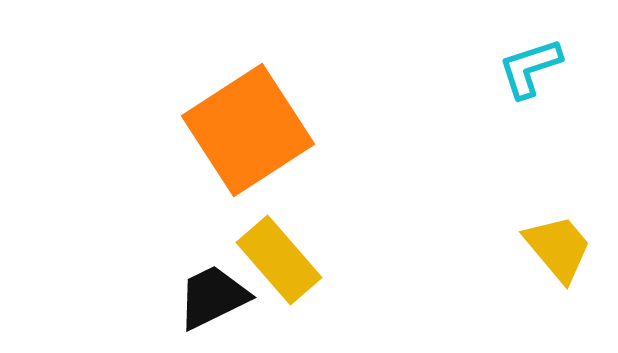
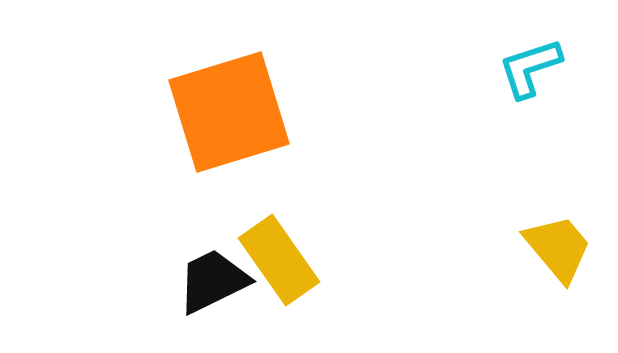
orange square: moved 19 px left, 18 px up; rotated 16 degrees clockwise
yellow rectangle: rotated 6 degrees clockwise
black trapezoid: moved 16 px up
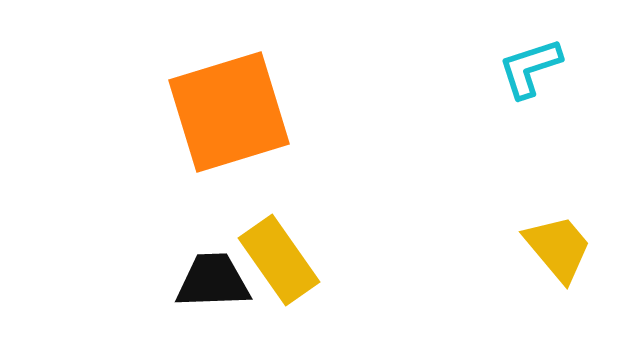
black trapezoid: rotated 24 degrees clockwise
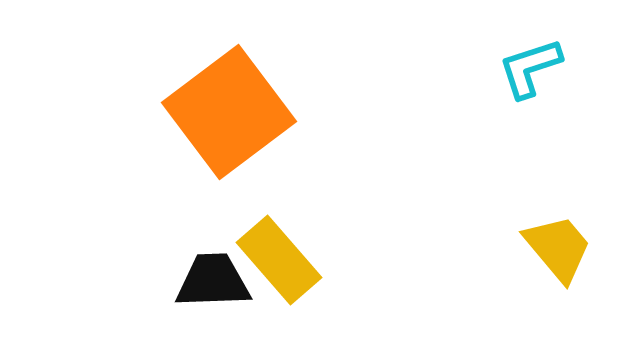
orange square: rotated 20 degrees counterclockwise
yellow rectangle: rotated 6 degrees counterclockwise
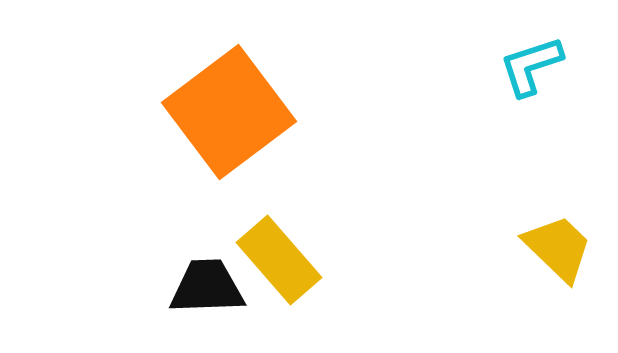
cyan L-shape: moved 1 px right, 2 px up
yellow trapezoid: rotated 6 degrees counterclockwise
black trapezoid: moved 6 px left, 6 px down
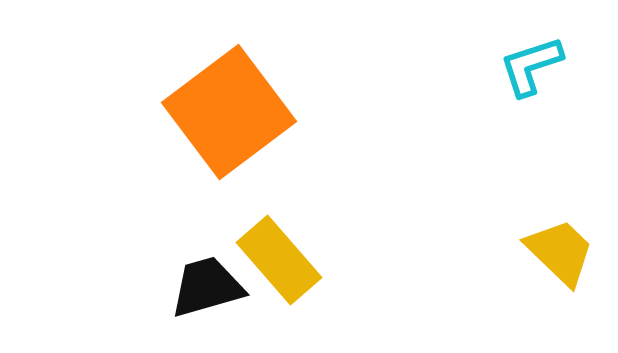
yellow trapezoid: moved 2 px right, 4 px down
black trapezoid: rotated 14 degrees counterclockwise
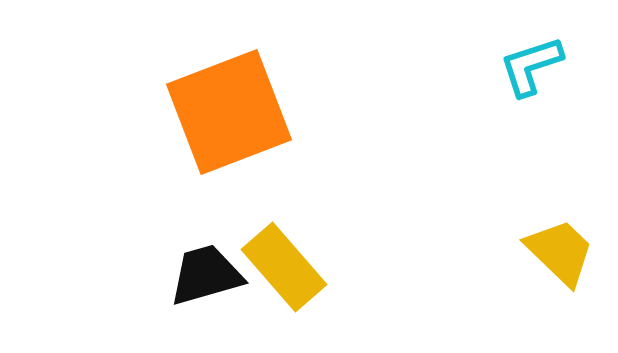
orange square: rotated 16 degrees clockwise
yellow rectangle: moved 5 px right, 7 px down
black trapezoid: moved 1 px left, 12 px up
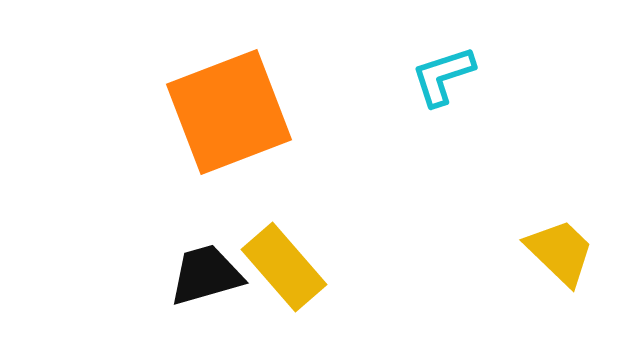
cyan L-shape: moved 88 px left, 10 px down
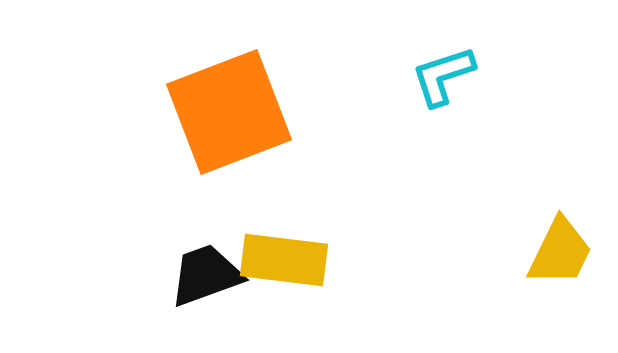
yellow trapezoid: rotated 72 degrees clockwise
yellow rectangle: moved 7 px up; rotated 42 degrees counterclockwise
black trapezoid: rotated 4 degrees counterclockwise
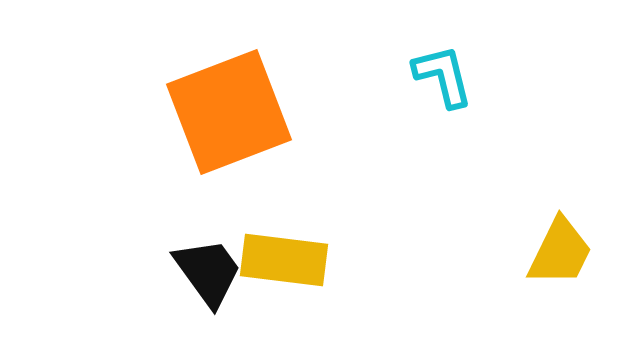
cyan L-shape: rotated 94 degrees clockwise
black trapezoid: moved 2 px right, 3 px up; rotated 74 degrees clockwise
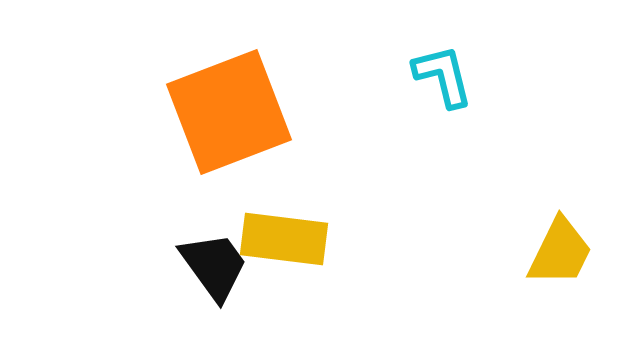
yellow rectangle: moved 21 px up
black trapezoid: moved 6 px right, 6 px up
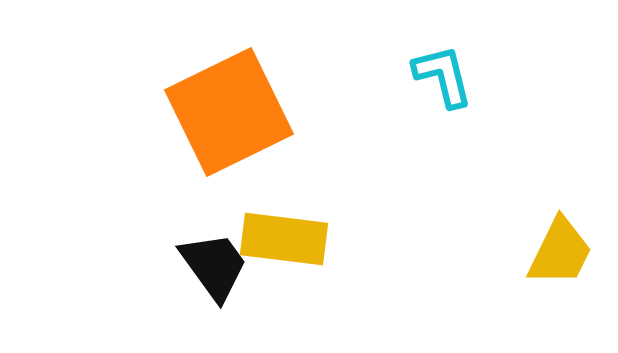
orange square: rotated 5 degrees counterclockwise
